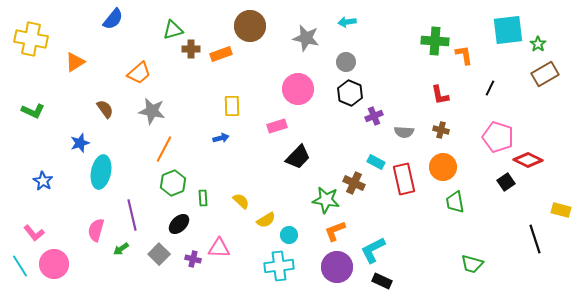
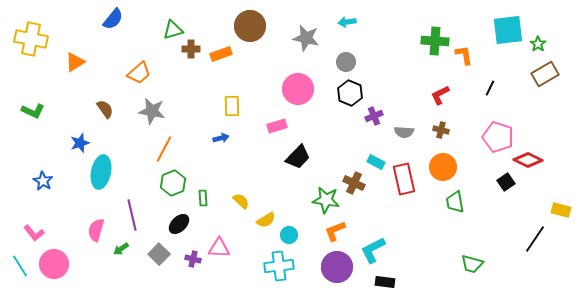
red L-shape at (440, 95): rotated 75 degrees clockwise
black line at (535, 239): rotated 52 degrees clockwise
black rectangle at (382, 281): moved 3 px right, 1 px down; rotated 18 degrees counterclockwise
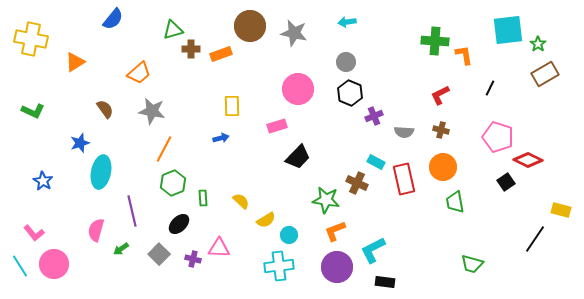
gray star at (306, 38): moved 12 px left, 5 px up
brown cross at (354, 183): moved 3 px right
purple line at (132, 215): moved 4 px up
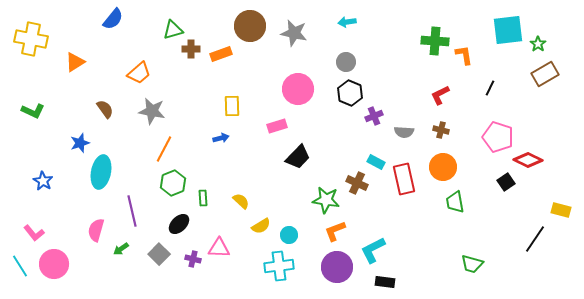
yellow semicircle at (266, 220): moved 5 px left, 6 px down
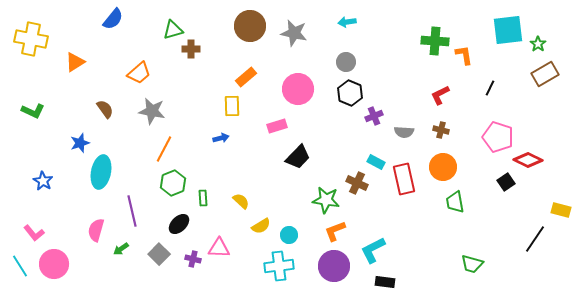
orange rectangle at (221, 54): moved 25 px right, 23 px down; rotated 20 degrees counterclockwise
purple circle at (337, 267): moved 3 px left, 1 px up
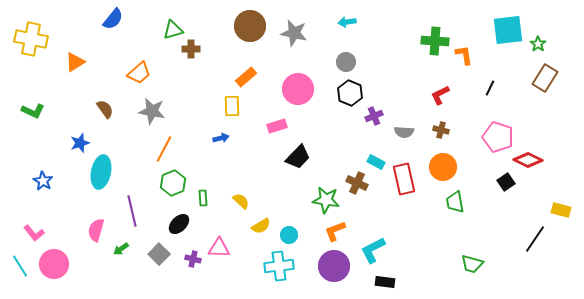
brown rectangle at (545, 74): moved 4 px down; rotated 28 degrees counterclockwise
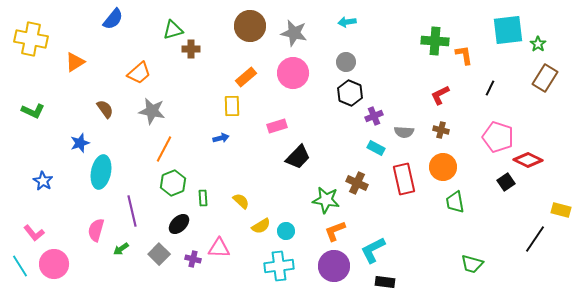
pink circle at (298, 89): moved 5 px left, 16 px up
cyan rectangle at (376, 162): moved 14 px up
cyan circle at (289, 235): moved 3 px left, 4 px up
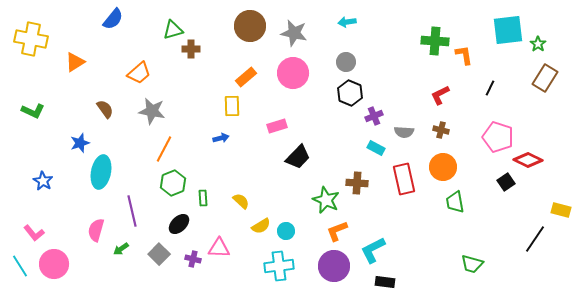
brown cross at (357, 183): rotated 20 degrees counterclockwise
green star at (326, 200): rotated 16 degrees clockwise
orange L-shape at (335, 231): moved 2 px right
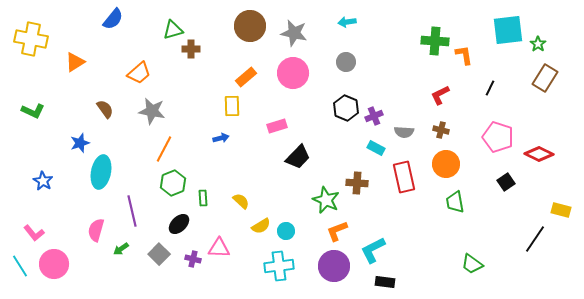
black hexagon at (350, 93): moved 4 px left, 15 px down
red diamond at (528, 160): moved 11 px right, 6 px up
orange circle at (443, 167): moved 3 px right, 3 px up
red rectangle at (404, 179): moved 2 px up
green trapezoid at (472, 264): rotated 20 degrees clockwise
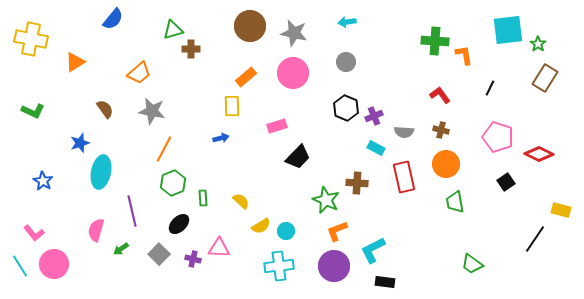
red L-shape at (440, 95): rotated 80 degrees clockwise
